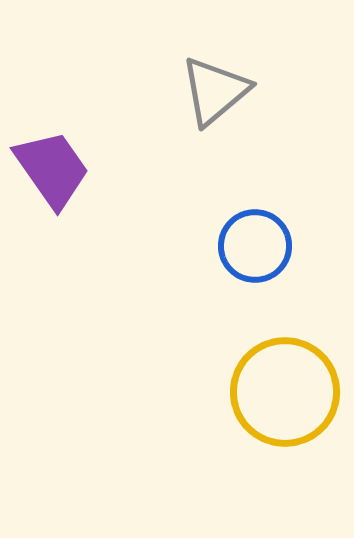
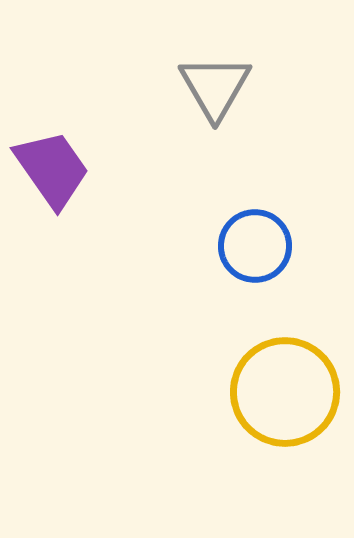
gray triangle: moved 4 px up; rotated 20 degrees counterclockwise
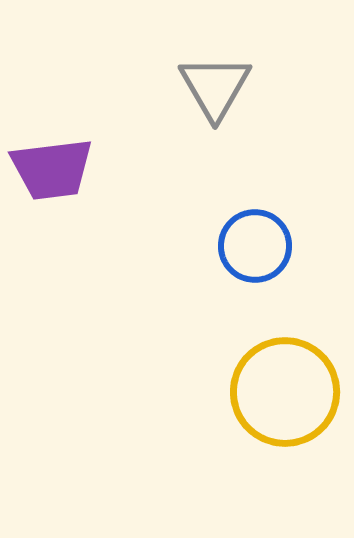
purple trapezoid: rotated 118 degrees clockwise
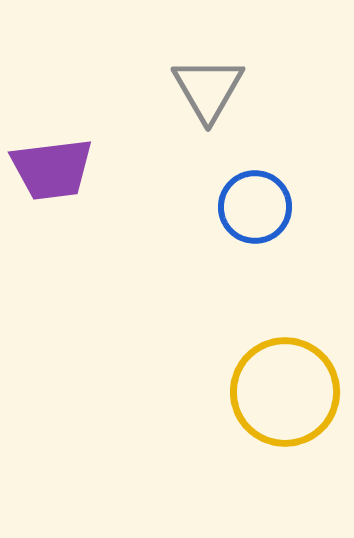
gray triangle: moved 7 px left, 2 px down
blue circle: moved 39 px up
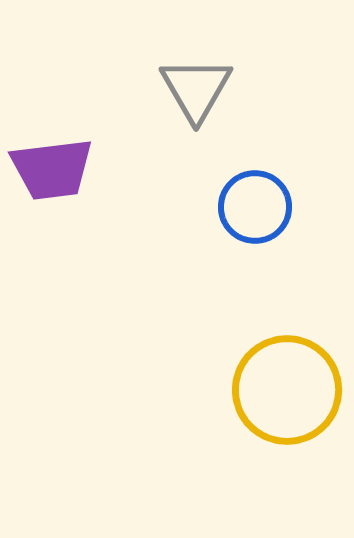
gray triangle: moved 12 px left
yellow circle: moved 2 px right, 2 px up
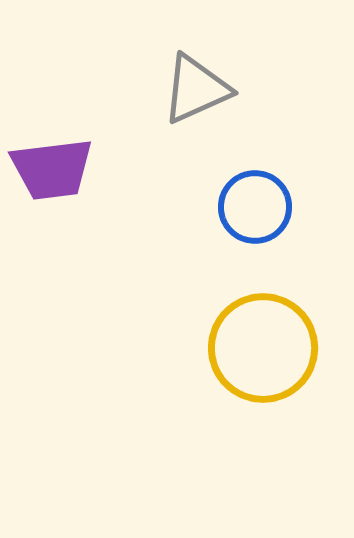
gray triangle: rotated 36 degrees clockwise
yellow circle: moved 24 px left, 42 px up
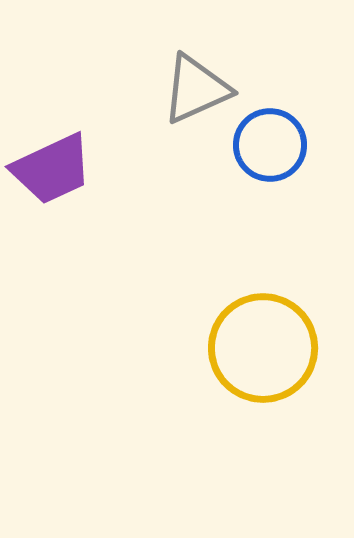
purple trapezoid: rotated 18 degrees counterclockwise
blue circle: moved 15 px right, 62 px up
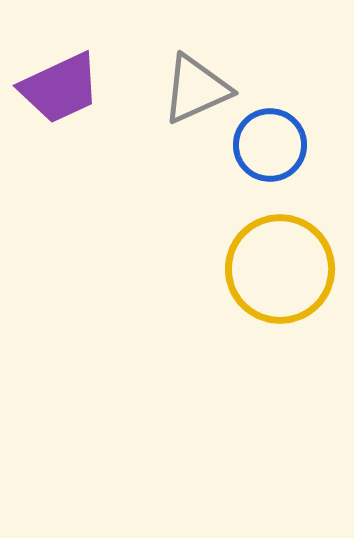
purple trapezoid: moved 8 px right, 81 px up
yellow circle: moved 17 px right, 79 px up
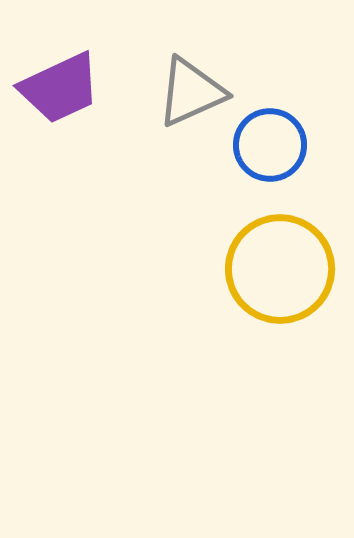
gray triangle: moved 5 px left, 3 px down
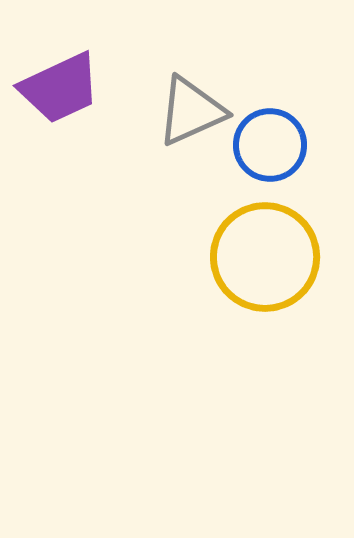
gray triangle: moved 19 px down
yellow circle: moved 15 px left, 12 px up
